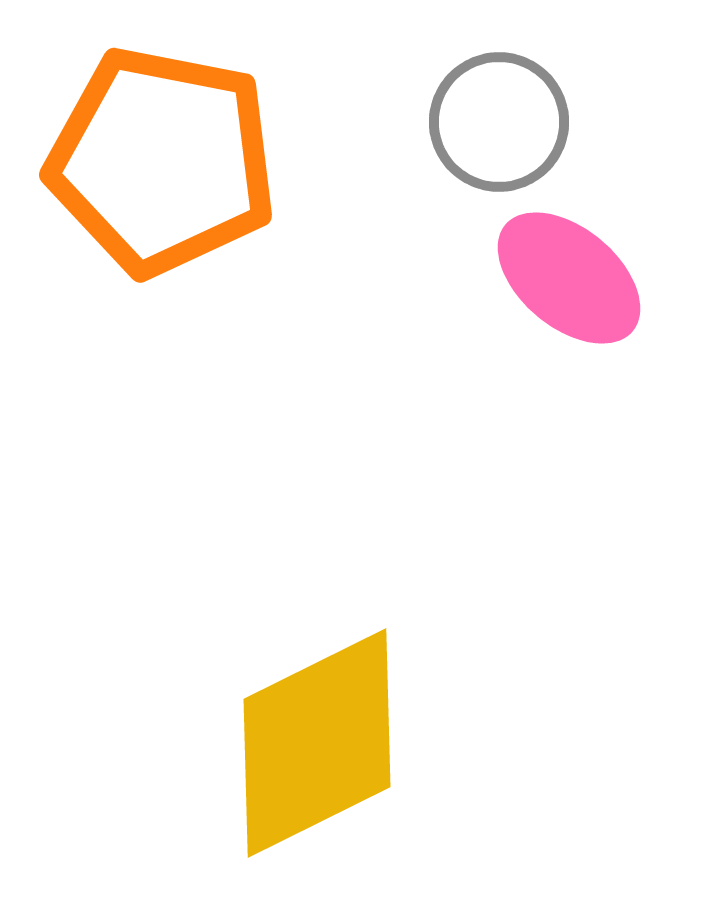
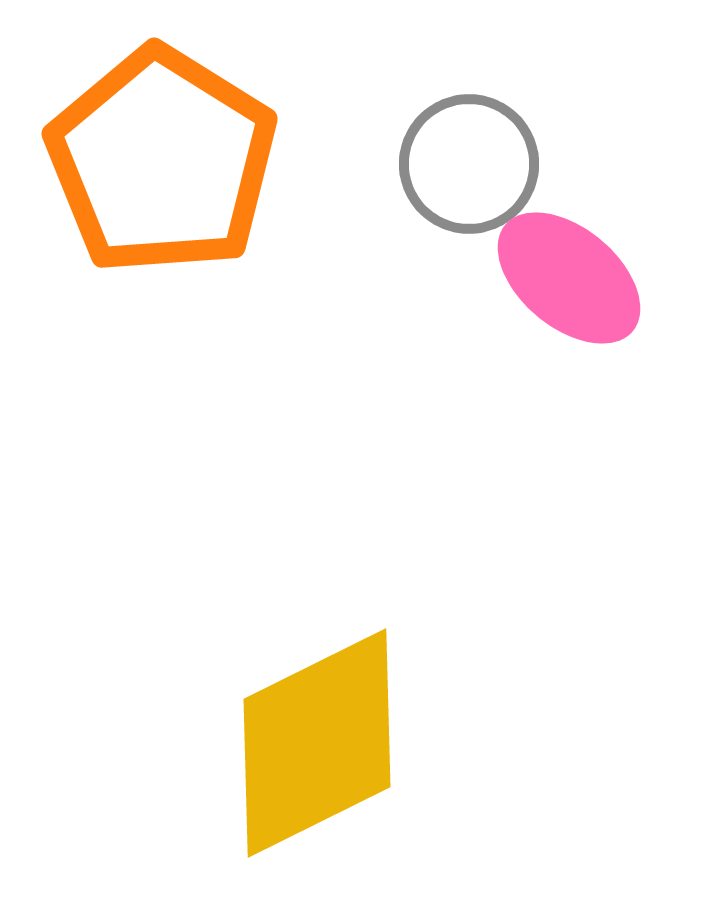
gray circle: moved 30 px left, 42 px down
orange pentagon: rotated 21 degrees clockwise
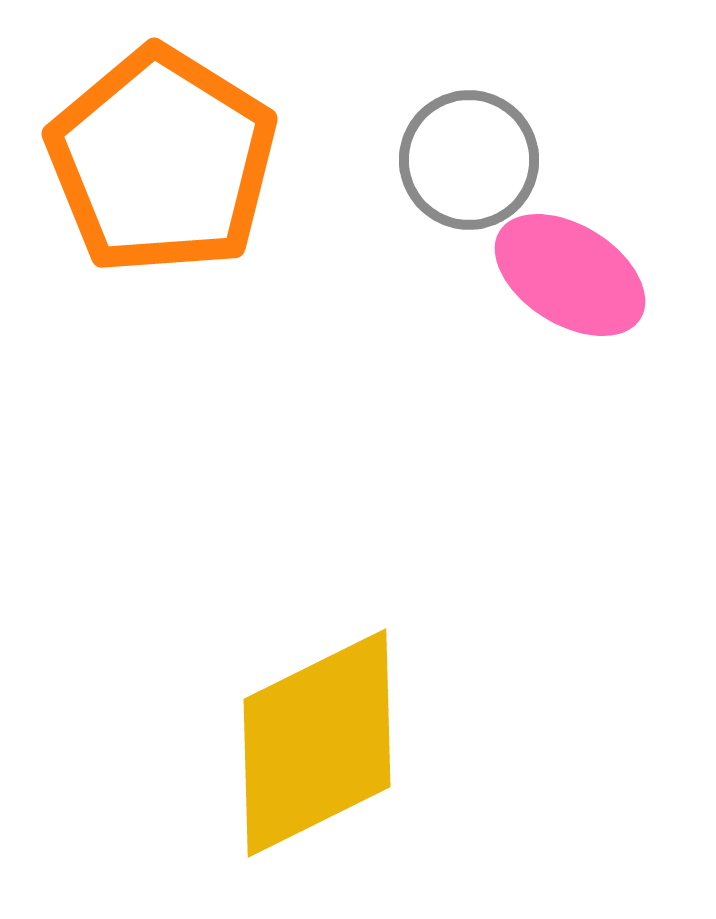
gray circle: moved 4 px up
pink ellipse: moved 1 px right, 3 px up; rotated 8 degrees counterclockwise
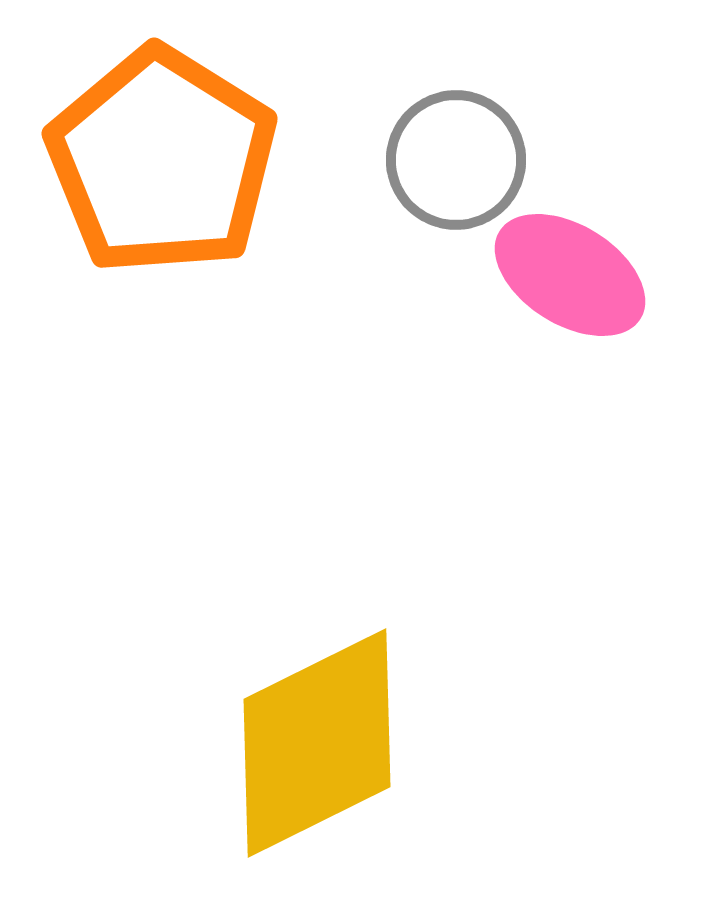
gray circle: moved 13 px left
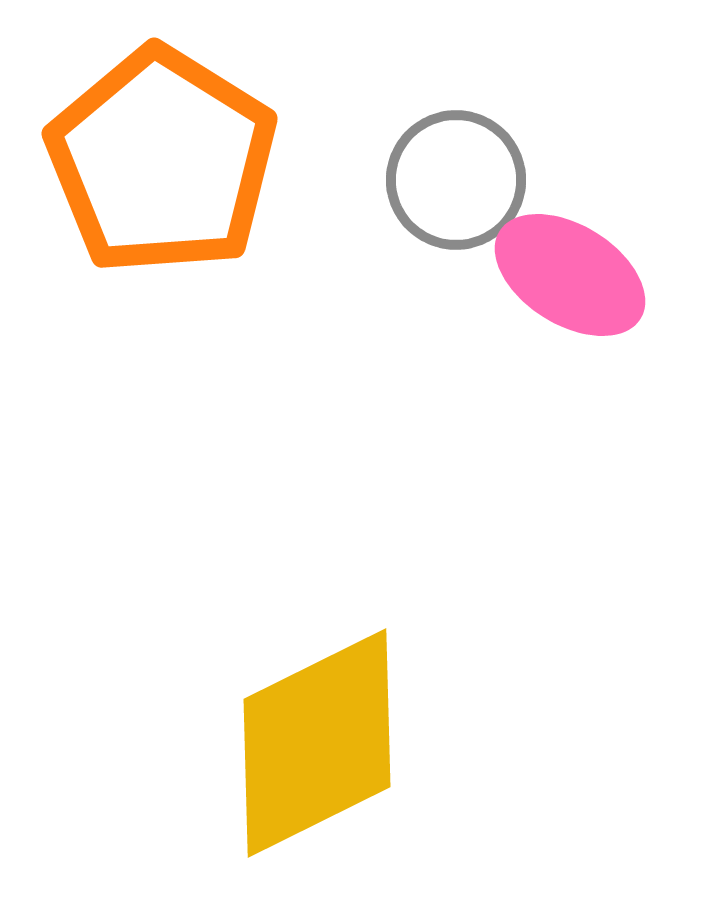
gray circle: moved 20 px down
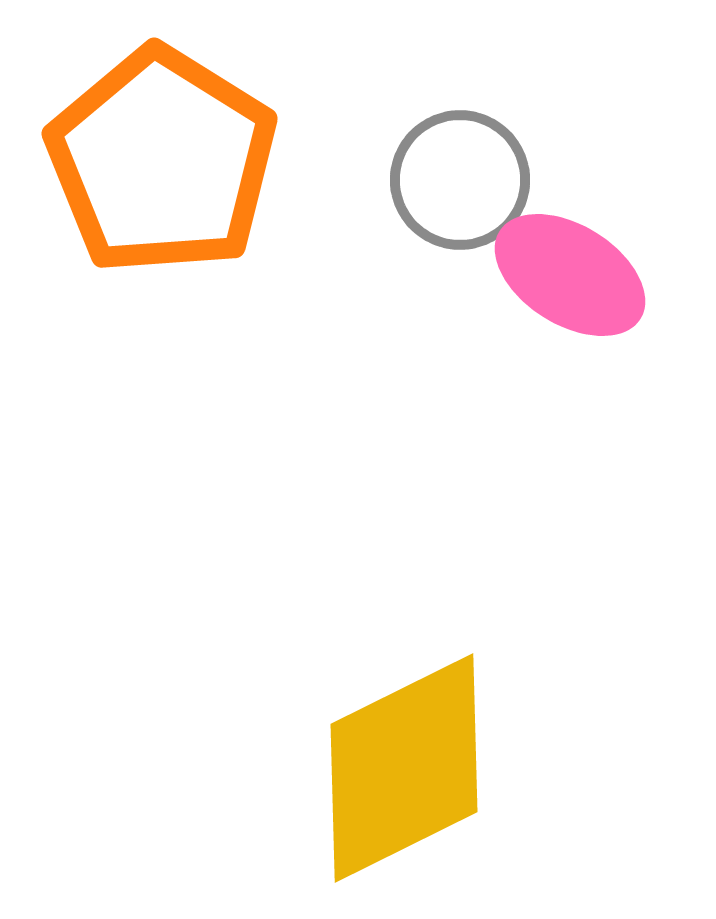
gray circle: moved 4 px right
yellow diamond: moved 87 px right, 25 px down
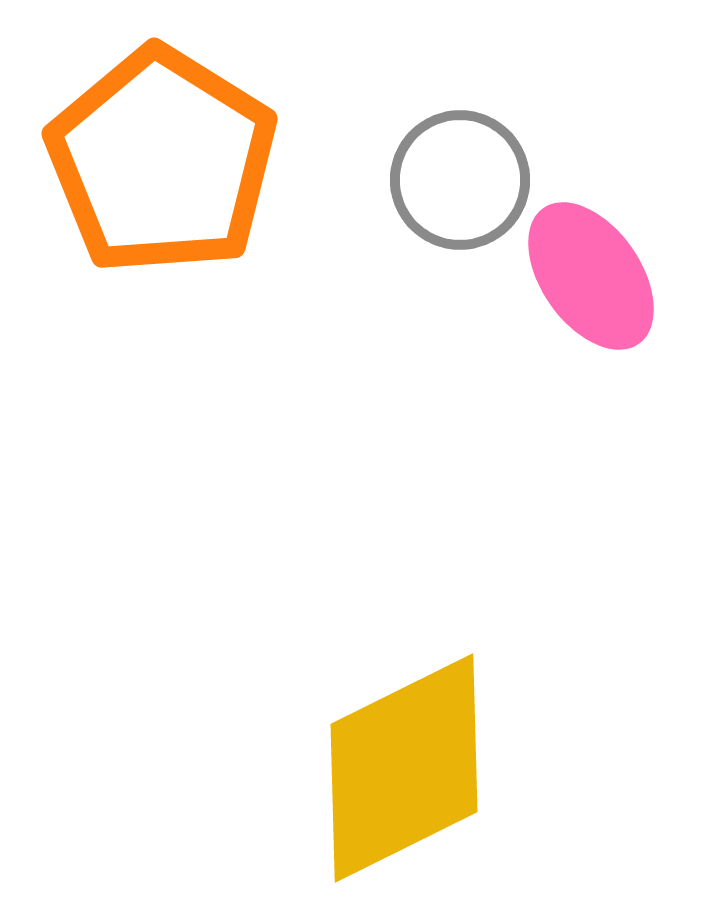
pink ellipse: moved 21 px right, 1 px down; rotated 23 degrees clockwise
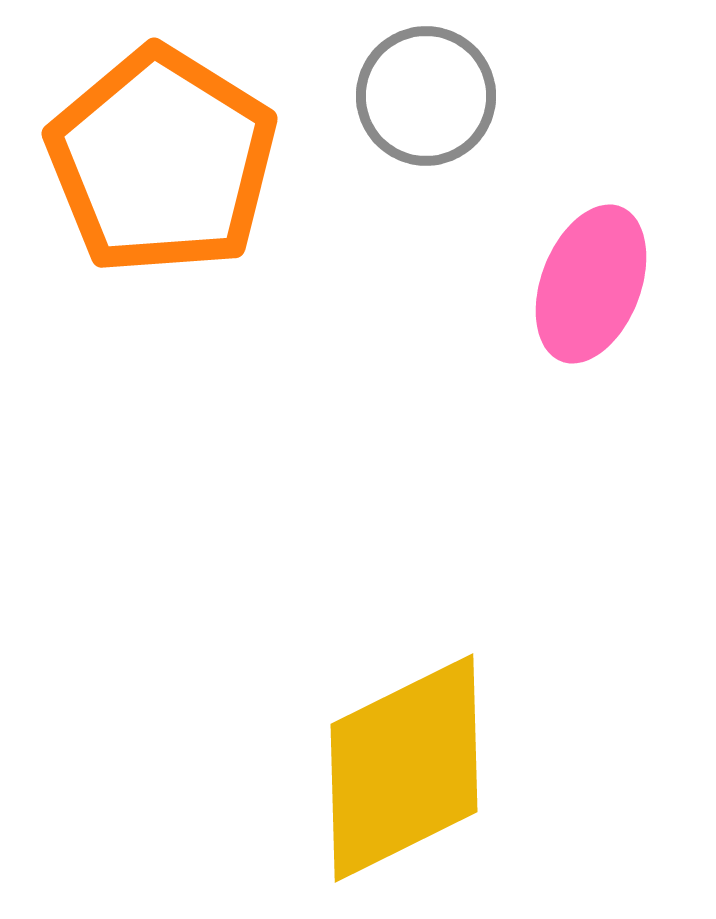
gray circle: moved 34 px left, 84 px up
pink ellipse: moved 8 px down; rotated 56 degrees clockwise
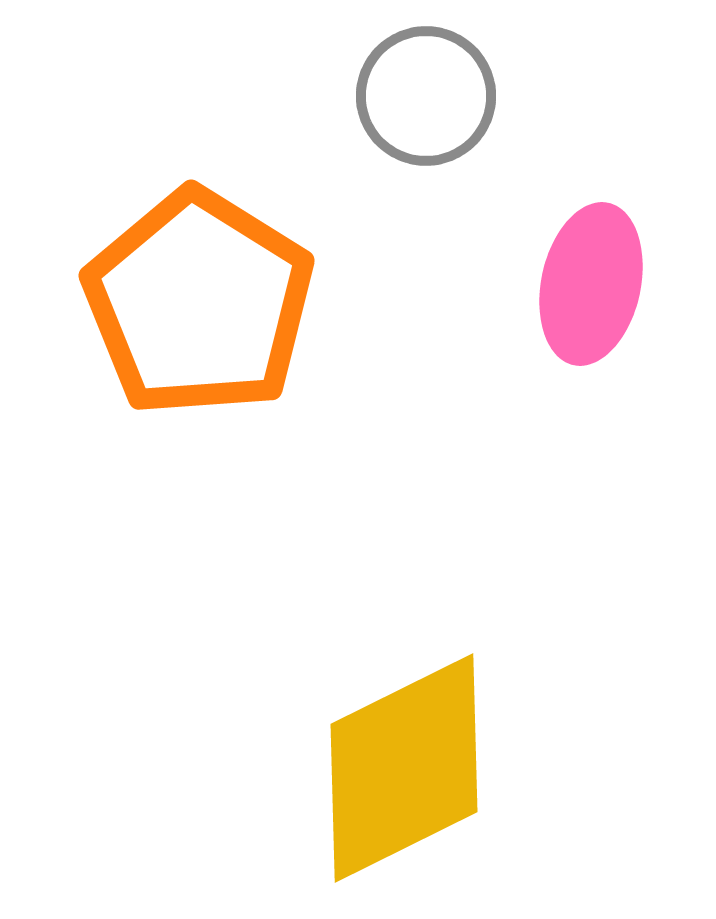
orange pentagon: moved 37 px right, 142 px down
pink ellipse: rotated 9 degrees counterclockwise
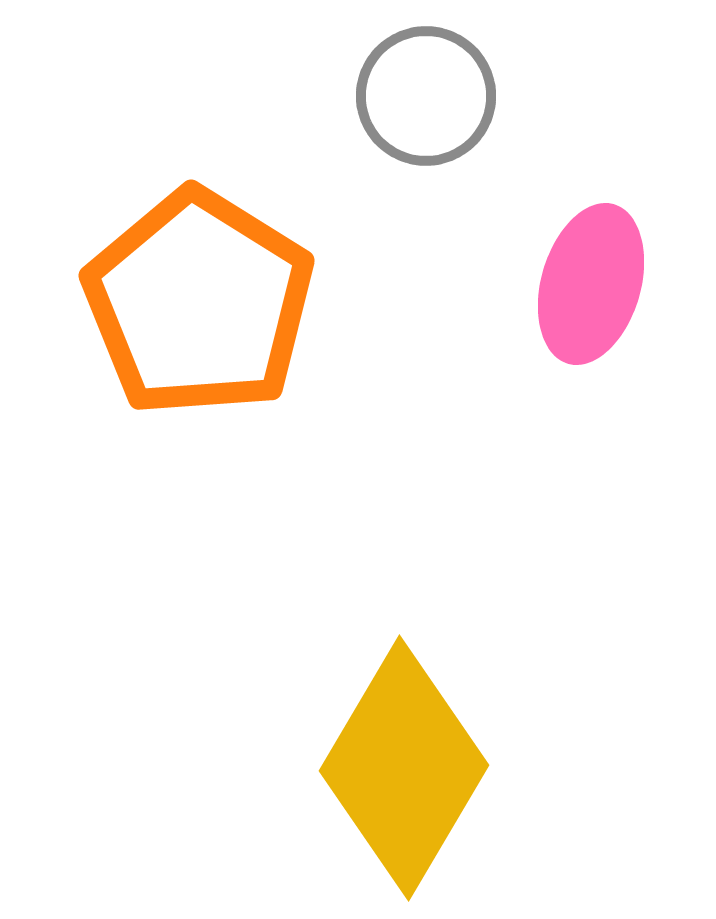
pink ellipse: rotated 4 degrees clockwise
yellow diamond: rotated 33 degrees counterclockwise
